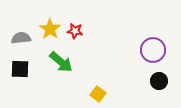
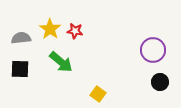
black circle: moved 1 px right, 1 px down
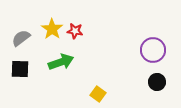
yellow star: moved 2 px right
gray semicircle: rotated 30 degrees counterclockwise
green arrow: rotated 60 degrees counterclockwise
black circle: moved 3 px left
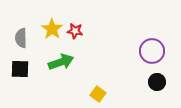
gray semicircle: rotated 54 degrees counterclockwise
purple circle: moved 1 px left, 1 px down
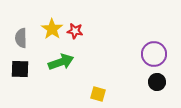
purple circle: moved 2 px right, 3 px down
yellow square: rotated 21 degrees counterclockwise
